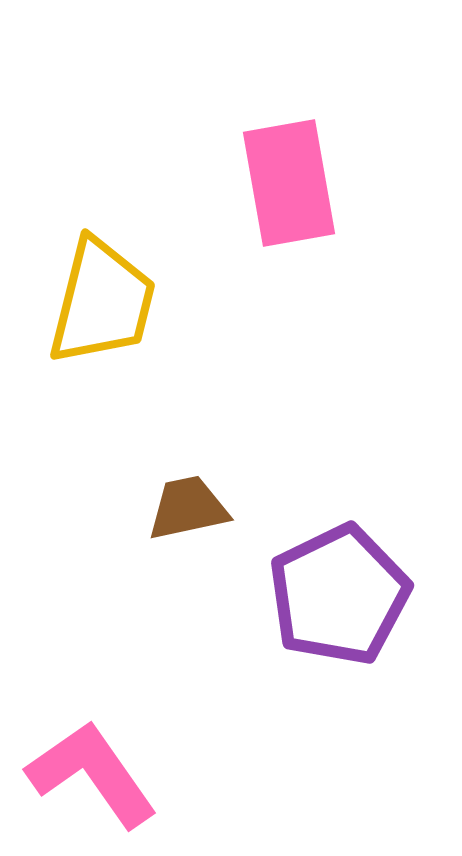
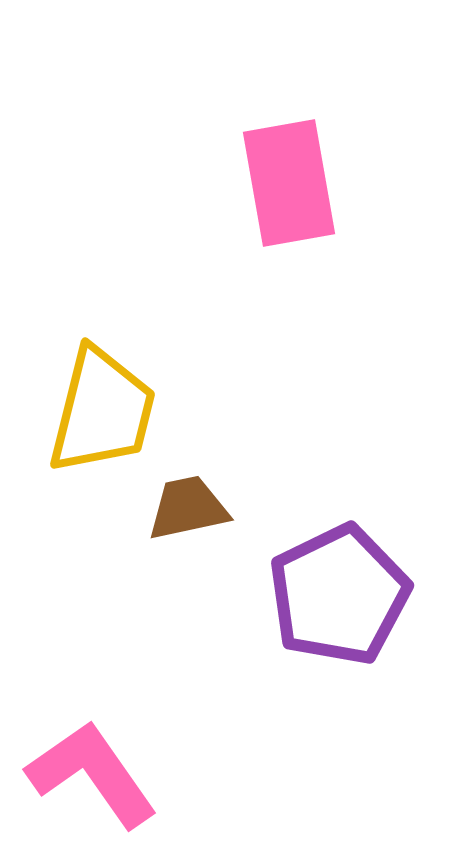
yellow trapezoid: moved 109 px down
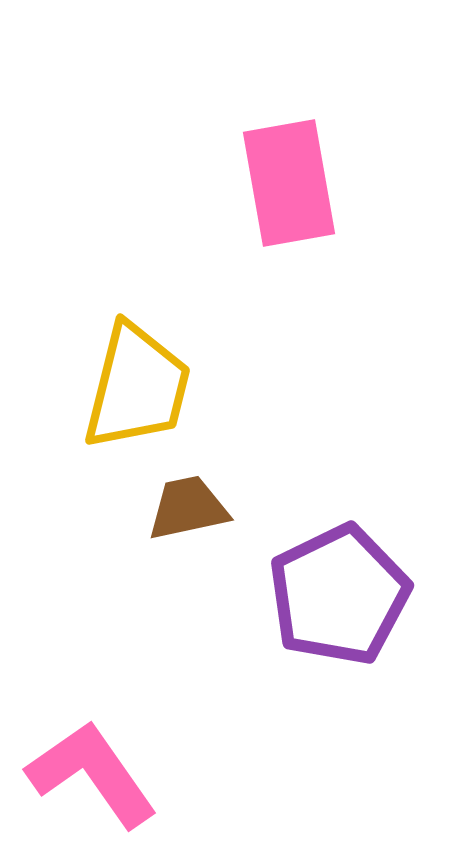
yellow trapezoid: moved 35 px right, 24 px up
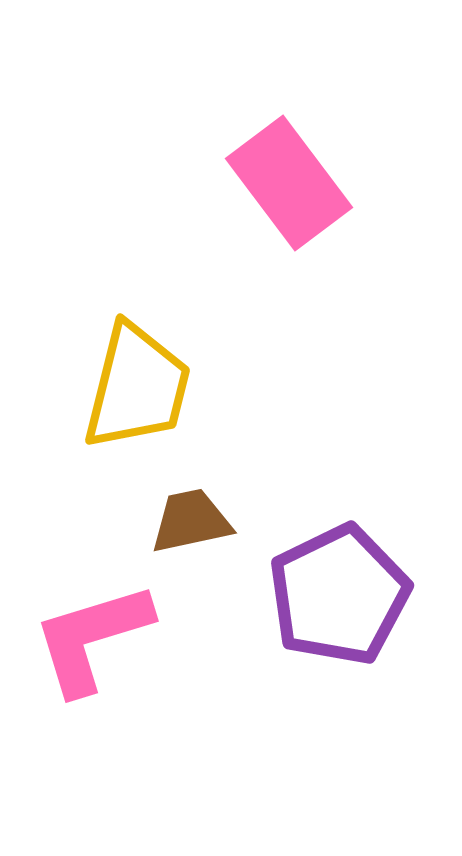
pink rectangle: rotated 27 degrees counterclockwise
brown trapezoid: moved 3 px right, 13 px down
pink L-shape: moved 136 px up; rotated 72 degrees counterclockwise
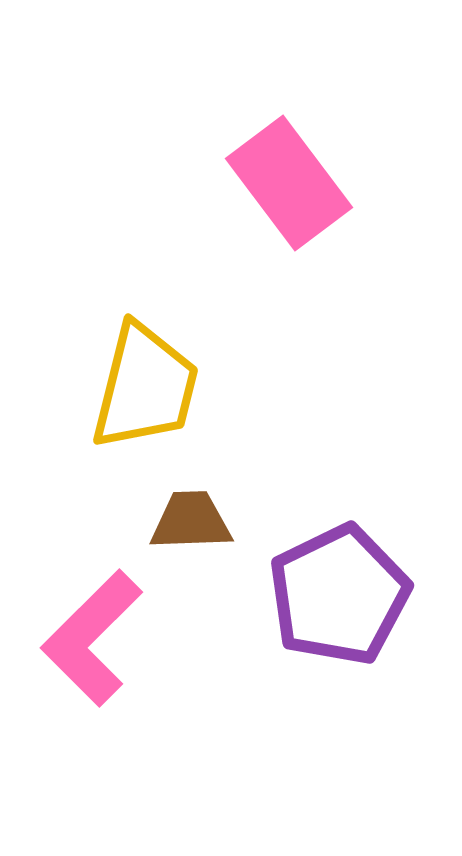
yellow trapezoid: moved 8 px right
brown trapezoid: rotated 10 degrees clockwise
pink L-shape: rotated 28 degrees counterclockwise
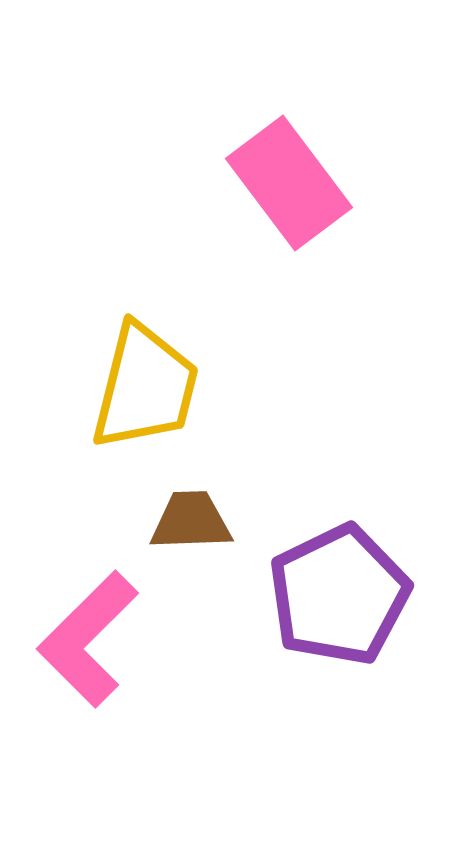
pink L-shape: moved 4 px left, 1 px down
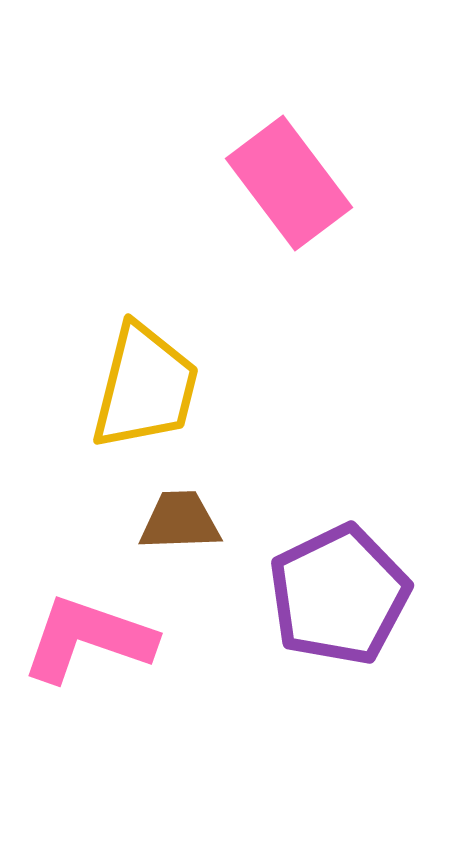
brown trapezoid: moved 11 px left
pink L-shape: rotated 64 degrees clockwise
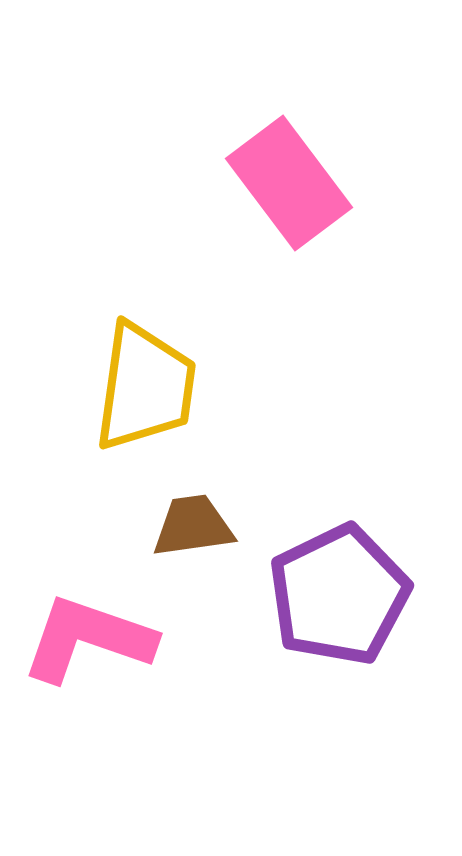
yellow trapezoid: rotated 6 degrees counterclockwise
brown trapezoid: moved 13 px right, 5 px down; rotated 6 degrees counterclockwise
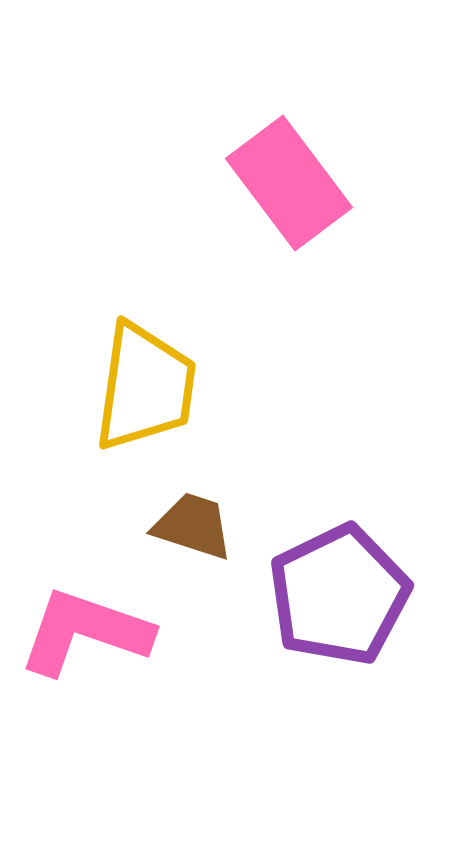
brown trapezoid: rotated 26 degrees clockwise
pink L-shape: moved 3 px left, 7 px up
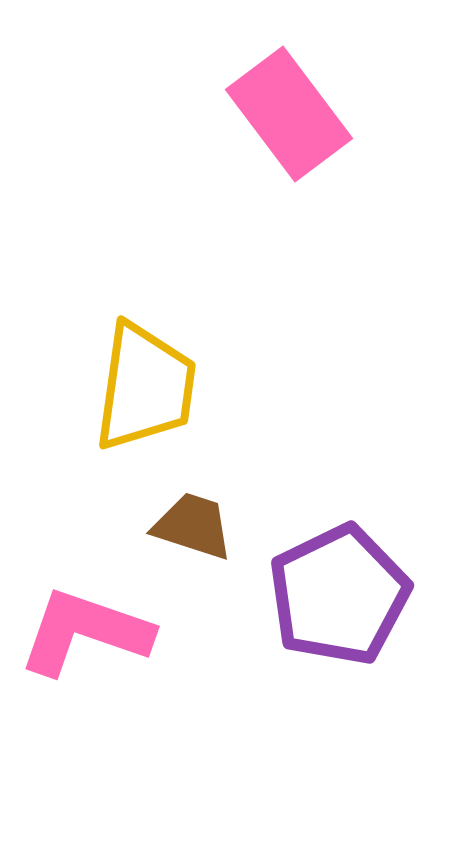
pink rectangle: moved 69 px up
